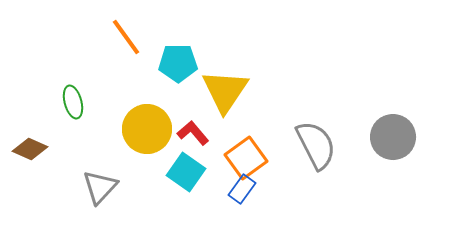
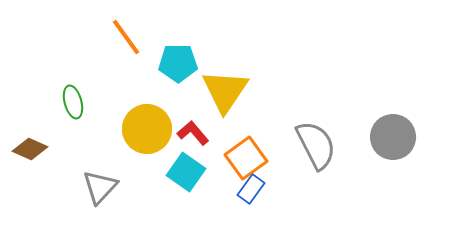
blue rectangle: moved 9 px right
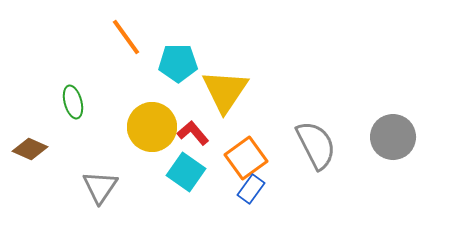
yellow circle: moved 5 px right, 2 px up
gray triangle: rotated 9 degrees counterclockwise
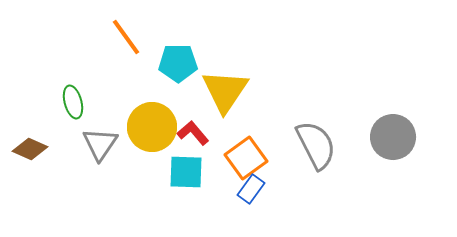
cyan square: rotated 33 degrees counterclockwise
gray triangle: moved 43 px up
